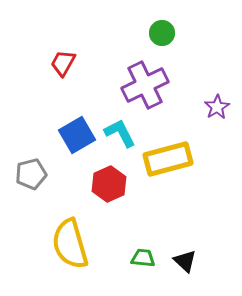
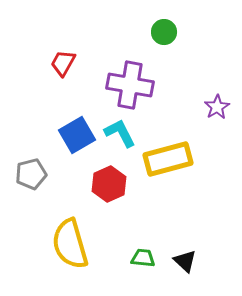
green circle: moved 2 px right, 1 px up
purple cross: moved 15 px left; rotated 36 degrees clockwise
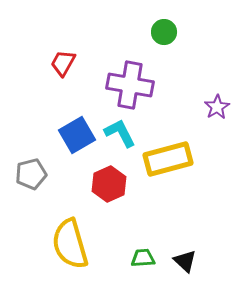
green trapezoid: rotated 10 degrees counterclockwise
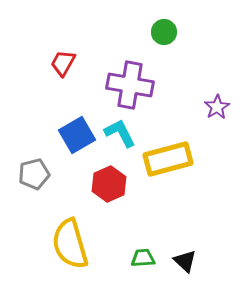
gray pentagon: moved 3 px right
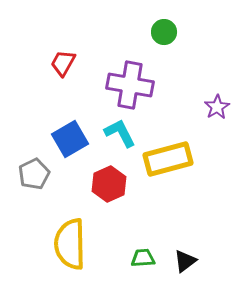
blue square: moved 7 px left, 4 px down
gray pentagon: rotated 12 degrees counterclockwise
yellow semicircle: rotated 15 degrees clockwise
black triangle: rotated 40 degrees clockwise
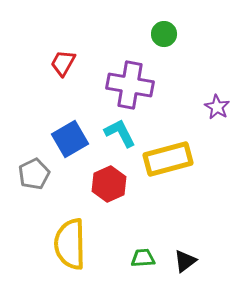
green circle: moved 2 px down
purple star: rotated 10 degrees counterclockwise
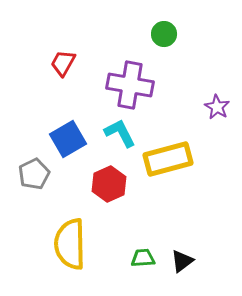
blue square: moved 2 px left
black triangle: moved 3 px left
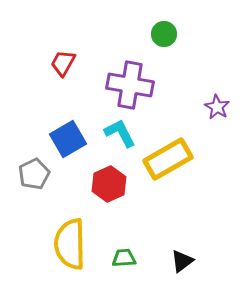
yellow rectangle: rotated 15 degrees counterclockwise
green trapezoid: moved 19 px left
